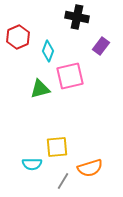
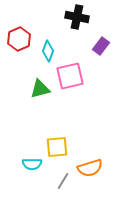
red hexagon: moved 1 px right, 2 px down
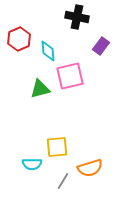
cyan diamond: rotated 25 degrees counterclockwise
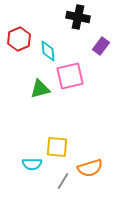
black cross: moved 1 px right
yellow square: rotated 10 degrees clockwise
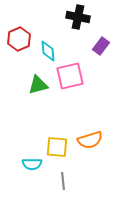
green triangle: moved 2 px left, 4 px up
orange semicircle: moved 28 px up
gray line: rotated 36 degrees counterclockwise
